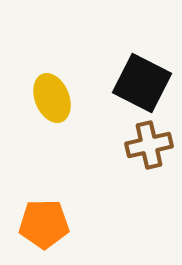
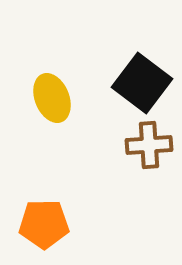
black square: rotated 10 degrees clockwise
brown cross: rotated 9 degrees clockwise
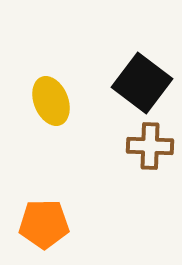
yellow ellipse: moved 1 px left, 3 px down
brown cross: moved 1 px right, 1 px down; rotated 6 degrees clockwise
